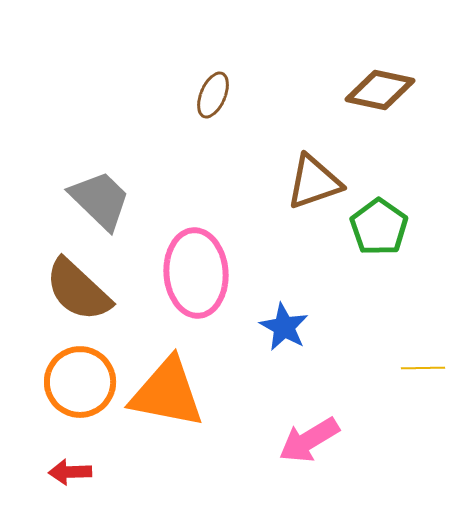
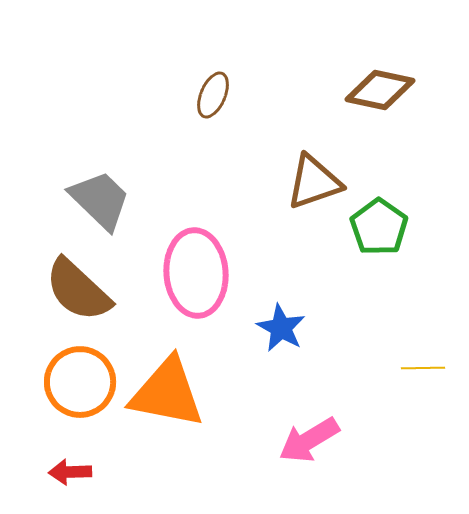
blue star: moved 3 px left, 1 px down
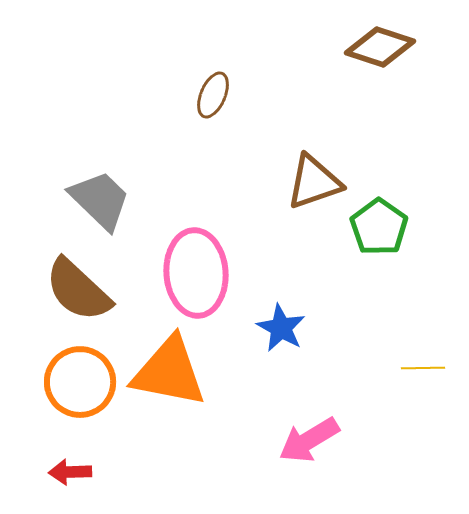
brown diamond: moved 43 px up; rotated 6 degrees clockwise
orange triangle: moved 2 px right, 21 px up
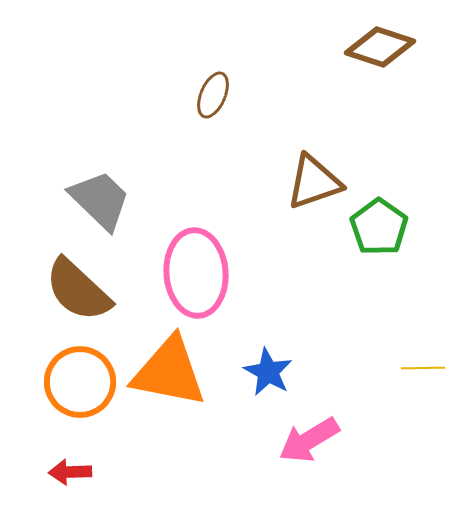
blue star: moved 13 px left, 44 px down
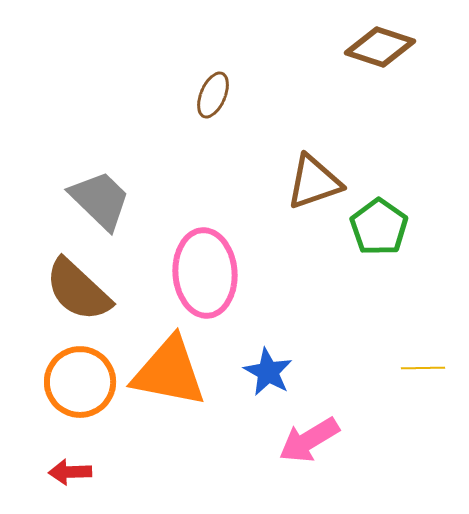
pink ellipse: moved 9 px right
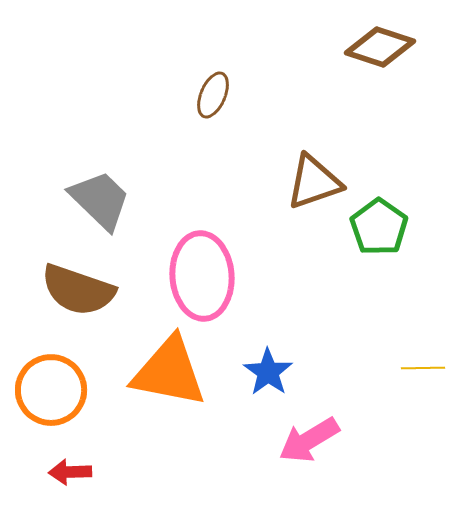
pink ellipse: moved 3 px left, 3 px down
brown semicircle: rotated 24 degrees counterclockwise
blue star: rotated 6 degrees clockwise
orange circle: moved 29 px left, 8 px down
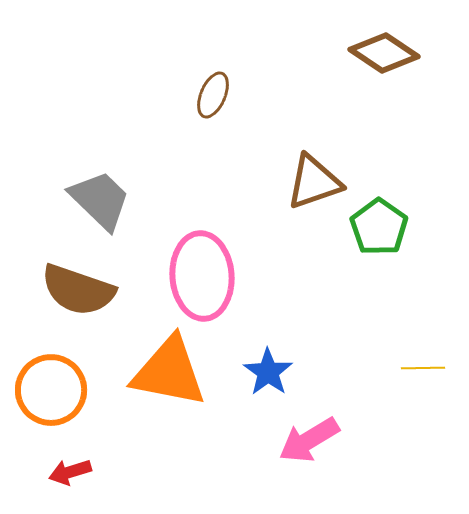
brown diamond: moved 4 px right, 6 px down; rotated 16 degrees clockwise
red arrow: rotated 15 degrees counterclockwise
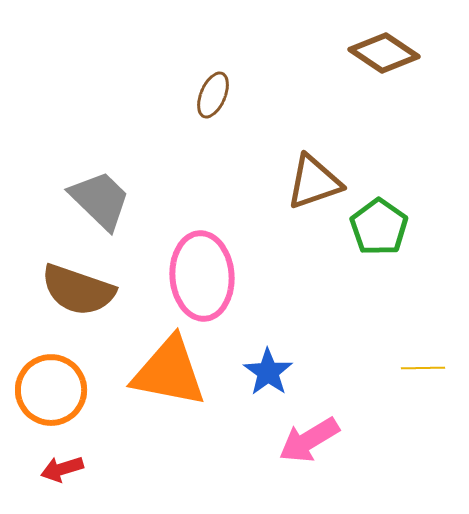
red arrow: moved 8 px left, 3 px up
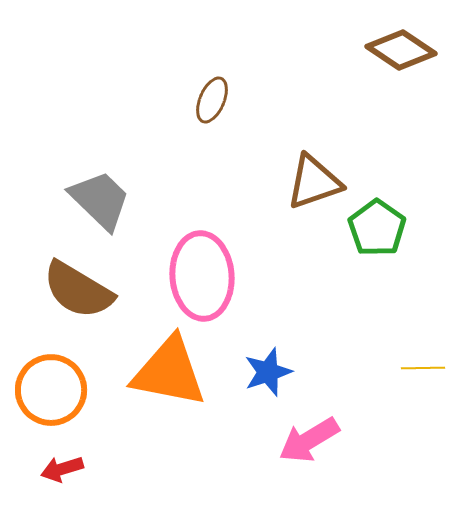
brown diamond: moved 17 px right, 3 px up
brown ellipse: moved 1 px left, 5 px down
green pentagon: moved 2 px left, 1 px down
brown semicircle: rotated 12 degrees clockwise
blue star: rotated 18 degrees clockwise
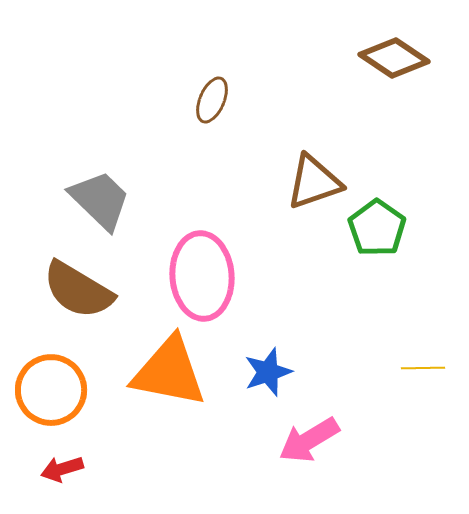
brown diamond: moved 7 px left, 8 px down
